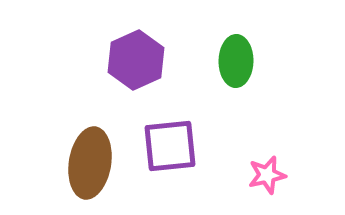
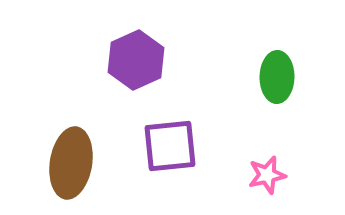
green ellipse: moved 41 px right, 16 px down
brown ellipse: moved 19 px left
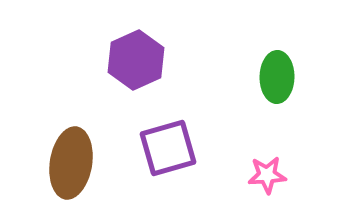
purple square: moved 2 px left, 2 px down; rotated 10 degrees counterclockwise
pink star: rotated 9 degrees clockwise
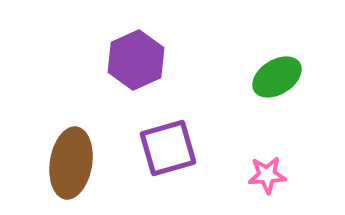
green ellipse: rotated 57 degrees clockwise
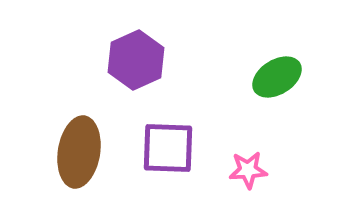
purple square: rotated 18 degrees clockwise
brown ellipse: moved 8 px right, 11 px up
pink star: moved 19 px left, 5 px up
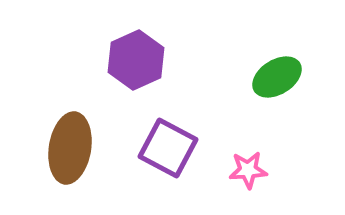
purple square: rotated 26 degrees clockwise
brown ellipse: moved 9 px left, 4 px up
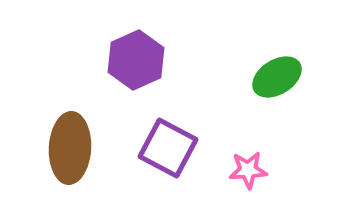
brown ellipse: rotated 6 degrees counterclockwise
